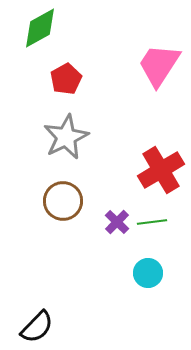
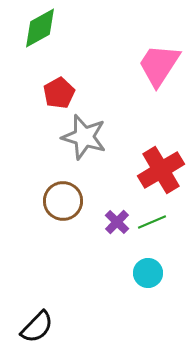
red pentagon: moved 7 px left, 14 px down
gray star: moved 18 px right; rotated 30 degrees counterclockwise
green line: rotated 16 degrees counterclockwise
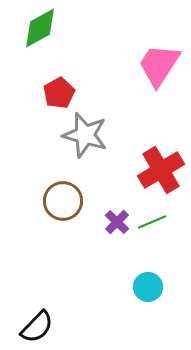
gray star: moved 1 px right, 2 px up
cyan circle: moved 14 px down
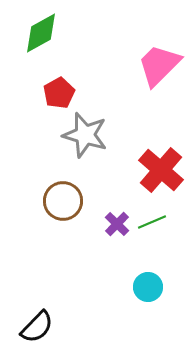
green diamond: moved 1 px right, 5 px down
pink trapezoid: rotated 12 degrees clockwise
red cross: rotated 18 degrees counterclockwise
purple cross: moved 2 px down
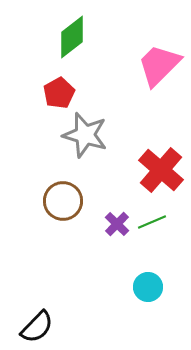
green diamond: moved 31 px right, 4 px down; rotated 9 degrees counterclockwise
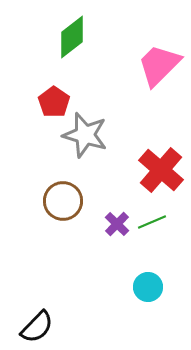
red pentagon: moved 5 px left, 9 px down; rotated 8 degrees counterclockwise
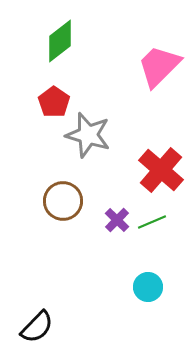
green diamond: moved 12 px left, 4 px down
pink trapezoid: moved 1 px down
gray star: moved 3 px right
purple cross: moved 4 px up
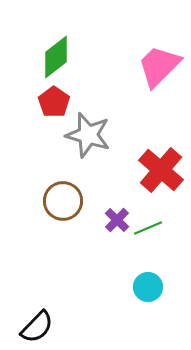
green diamond: moved 4 px left, 16 px down
green line: moved 4 px left, 6 px down
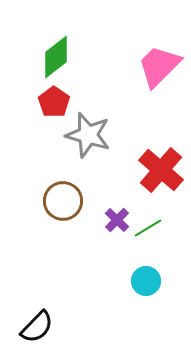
green line: rotated 8 degrees counterclockwise
cyan circle: moved 2 px left, 6 px up
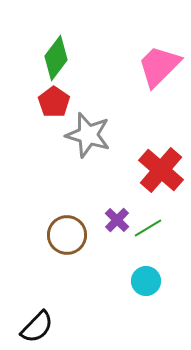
green diamond: moved 1 px down; rotated 15 degrees counterclockwise
brown circle: moved 4 px right, 34 px down
